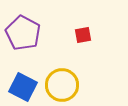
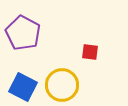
red square: moved 7 px right, 17 px down; rotated 18 degrees clockwise
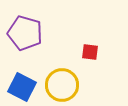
purple pentagon: moved 2 px right; rotated 12 degrees counterclockwise
blue square: moved 1 px left
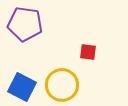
purple pentagon: moved 9 px up; rotated 8 degrees counterclockwise
red square: moved 2 px left
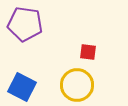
yellow circle: moved 15 px right
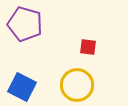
purple pentagon: rotated 8 degrees clockwise
red square: moved 5 px up
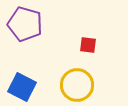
red square: moved 2 px up
